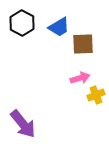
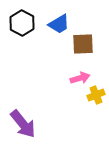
blue trapezoid: moved 3 px up
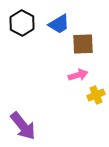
pink arrow: moved 2 px left, 3 px up
purple arrow: moved 2 px down
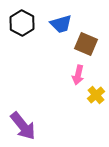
blue trapezoid: moved 2 px right; rotated 15 degrees clockwise
brown square: moved 3 px right; rotated 25 degrees clockwise
pink arrow: rotated 120 degrees clockwise
yellow cross: rotated 18 degrees counterclockwise
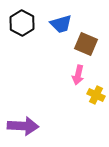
yellow cross: rotated 24 degrees counterclockwise
purple arrow: rotated 48 degrees counterclockwise
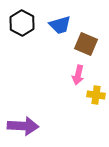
blue trapezoid: moved 1 px left, 1 px down
yellow cross: rotated 18 degrees counterclockwise
